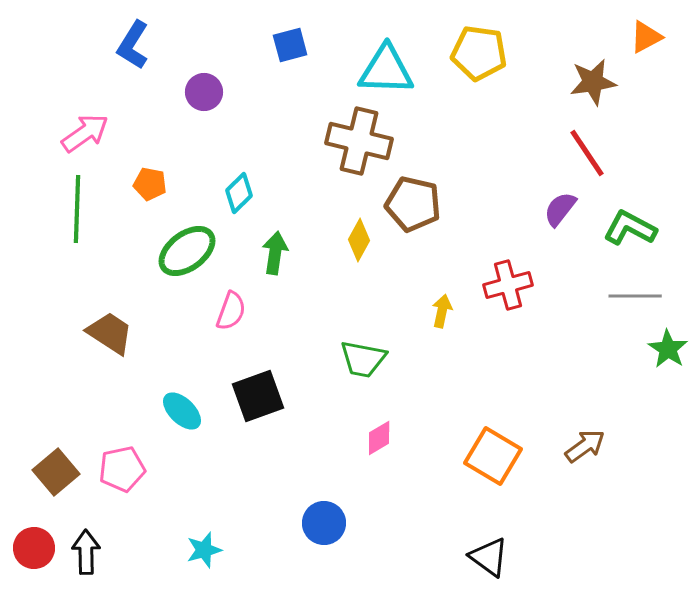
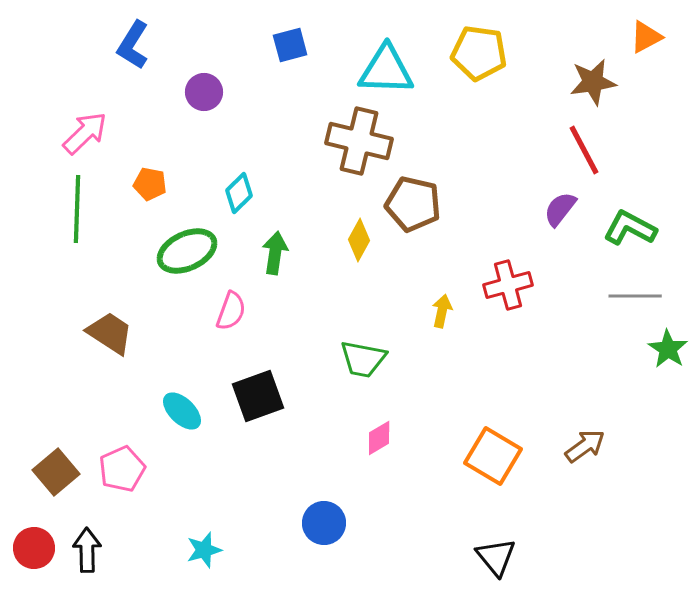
pink arrow: rotated 9 degrees counterclockwise
red line: moved 3 px left, 3 px up; rotated 6 degrees clockwise
green ellipse: rotated 12 degrees clockwise
pink pentagon: rotated 12 degrees counterclockwise
black arrow: moved 1 px right, 2 px up
black triangle: moved 7 px right; rotated 15 degrees clockwise
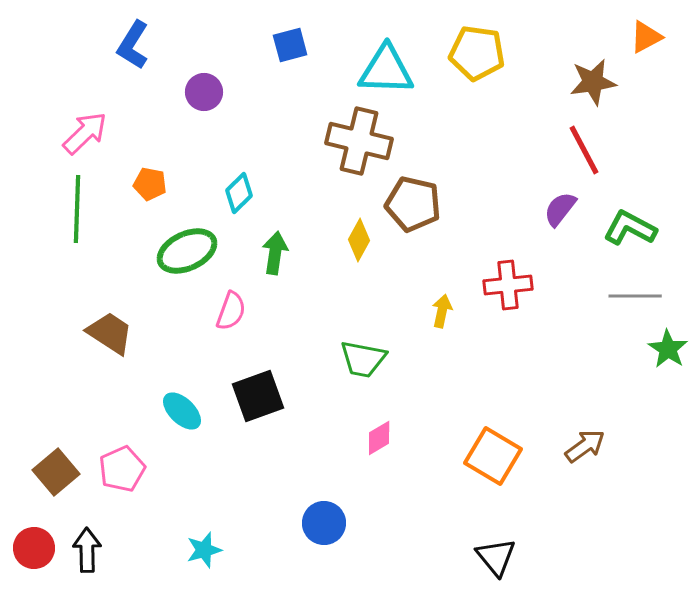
yellow pentagon: moved 2 px left
red cross: rotated 9 degrees clockwise
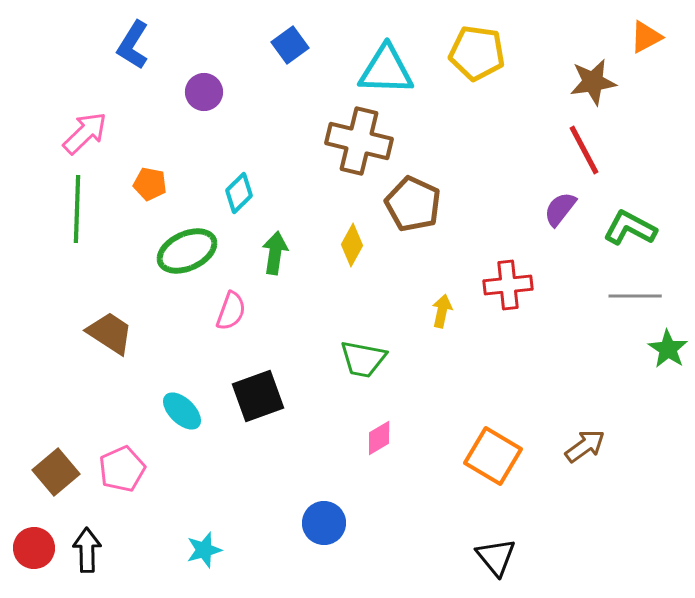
blue square: rotated 21 degrees counterclockwise
brown pentagon: rotated 12 degrees clockwise
yellow diamond: moved 7 px left, 5 px down
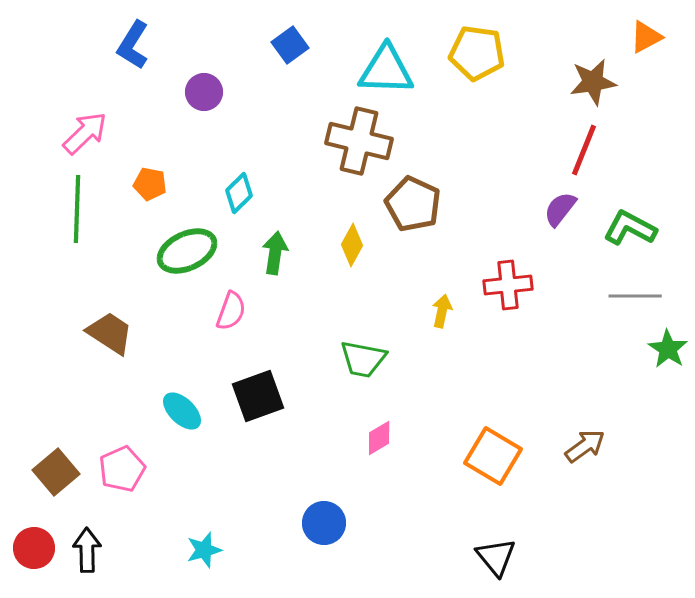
red line: rotated 50 degrees clockwise
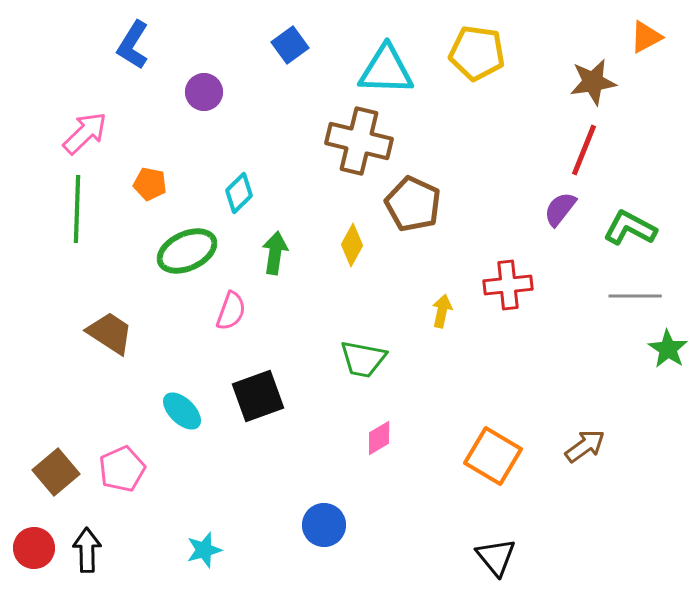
blue circle: moved 2 px down
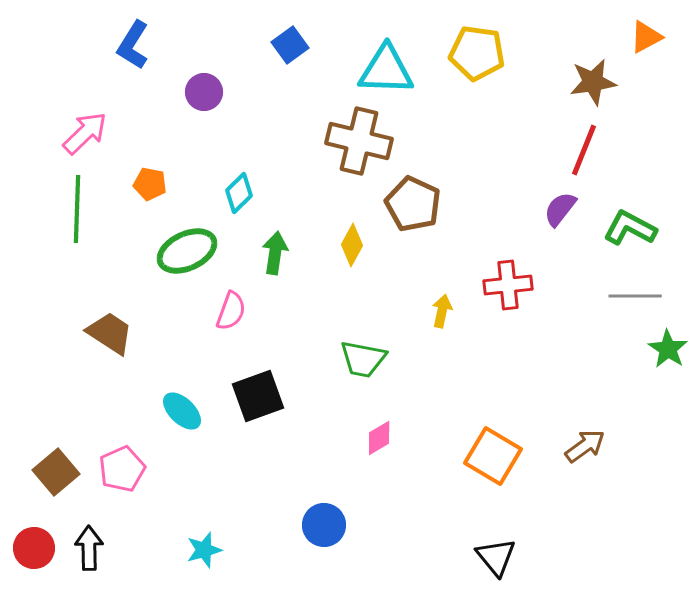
black arrow: moved 2 px right, 2 px up
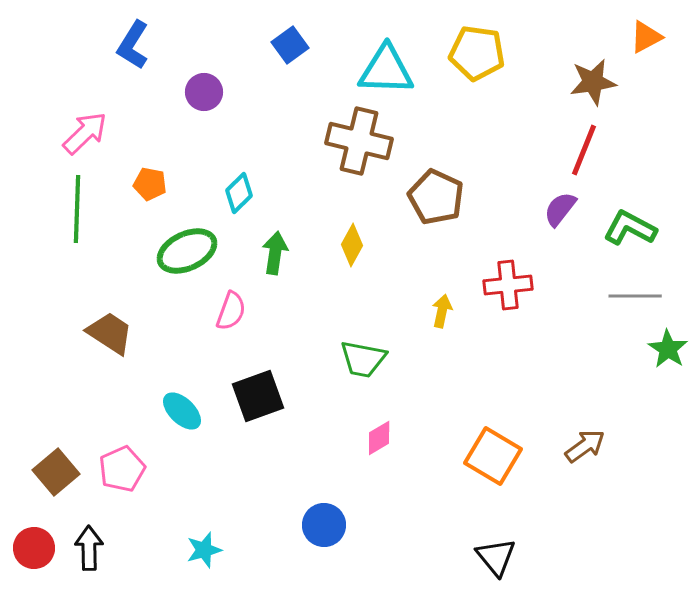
brown pentagon: moved 23 px right, 7 px up
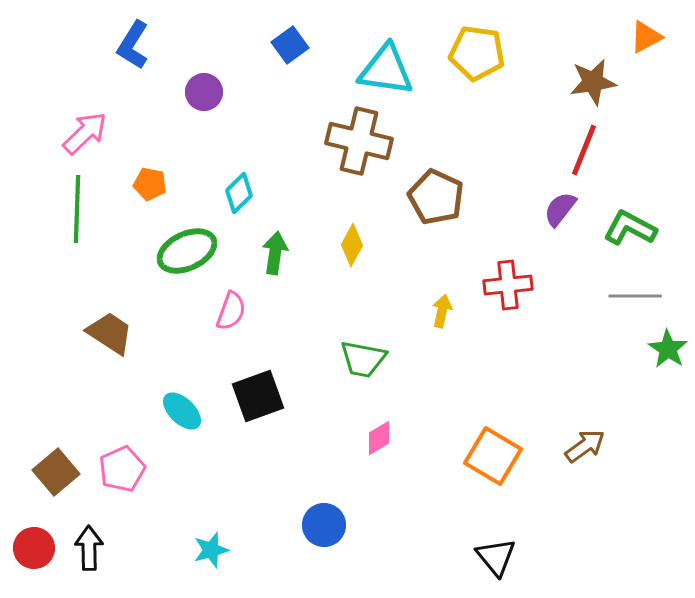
cyan triangle: rotated 6 degrees clockwise
cyan star: moved 7 px right
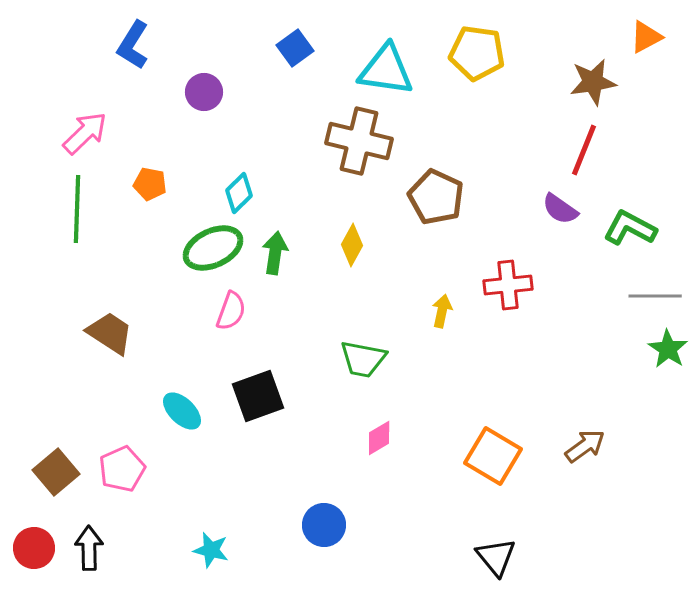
blue square: moved 5 px right, 3 px down
purple semicircle: rotated 93 degrees counterclockwise
green ellipse: moved 26 px right, 3 px up
gray line: moved 20 px right
cyan star: rotated 30 degrees clockwise
